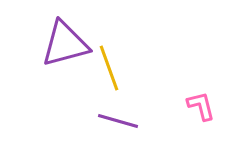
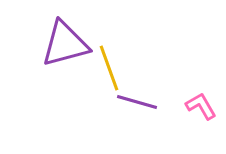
pink L-shape: rotated 16 degrees counterclockwise
purple line: moved 19 px right, 19 px up
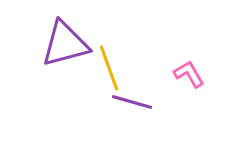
purple line: moved 5 px left
pink L-shape: moved 12 px left, 32 px up
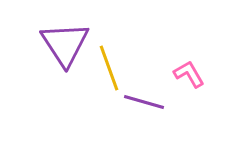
purple triangle: rotated 48 degrees counterclockwise
purple line: moved 12 px right
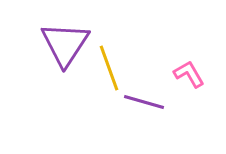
purple triangle: rotated 6 degrees clockwise
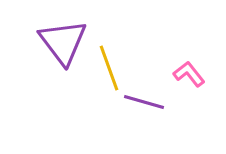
purple triangle: moved 2 px left, 2 px up; rotated 10 degrees counterclockwise
pink L-shape: rotated 8 degrees counterclockwise
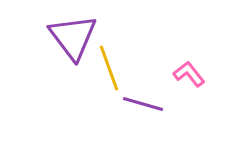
purple triangle: moved 10 px right, 5 px up
purple line: moved 1 px left, 2 px down
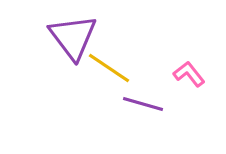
yellow line: rotated 36 degrees counterclockwise
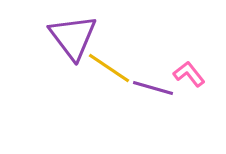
purple line: moved 10 px right, 16 px up
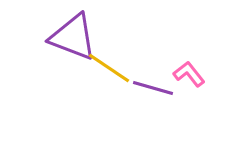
purple triangle: rotated 32 degrees counterclockwise
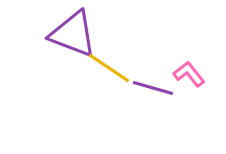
purple triangle: moved 3 px up
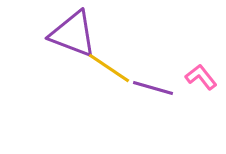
pink L-shape: moved 12 px right, 3 px down
